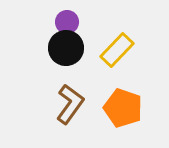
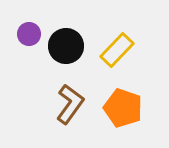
purple circle: moved 38 px left, 12 px down
black circle: moved 2 px up
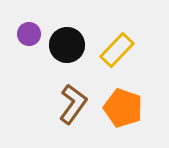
black circle: moved 1 px right, 1 px up
brown L-shape: moved 3 px right
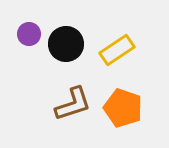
black circle: moved 1 px left, 1 px up
yellow rectangle: rotated 12 degrees clockwise
brown L-shape: rotated 36 degrees clockwise
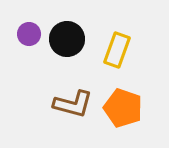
black circle: moved 1 px right, 5 px up
yellow rectangle: rotated 36 degrees counterclockwise
brown L-shape: rotated 33 degrees clockwise
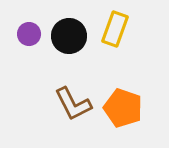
black circle: moved 2 px right, 3 px up
yellow rectangle: moved 2 px left, 21 px up
brown L-shape: rotated 48 degrees clockwise
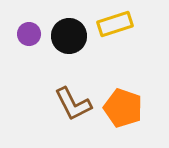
yellow rectangle: moved 5 px up; rotated 52 degrees clockwise
